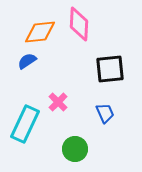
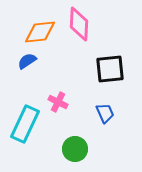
pink cross: rotated 18 degrees counterclockwise
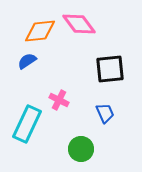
pink diamond: rotated 40 degrees counterclockwise
orange diamond: moved 1 px up
pink cross: moved 1 px right, 2 px up
cyan rectangle: moved 2 px right
green circle: moved 6 px right
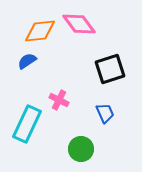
black square: rotated 12 degrees counterclockwise
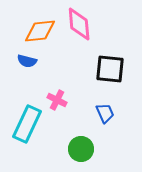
pink diamond: rotated 32 degrees clockwise
blue semicircle: rotated 132 degrees counterclockwise
black square: rotated 24 degrees clockwise
pink cross: moved 2 px left
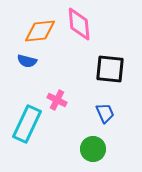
green circle: moved 12 px right
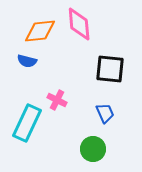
cyan rectangle: moved 1 px up
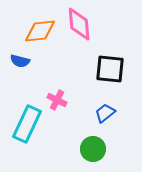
blue semicircle: moved 7 px left
blue trapezoid: rotated 105 degrees counterclockwise
cyan rectangle: moved 1 px down
